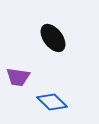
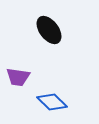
black ellipse: moved 4 px left, 8 px up
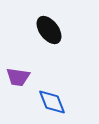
blue diamond: rotated 24 degrees clockwise
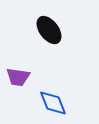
blue diamond: moved 1 px right, 1 px down
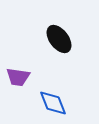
black ellipse: moved 10 px right, 9 px down
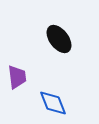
purple trapezoid: moved 1 px left; rotated 105 degrees counterclockwise
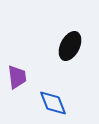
black ellipse: moved 11 px right, 7 px down; rotated 64 degrees clockwise
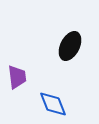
blue diamond: moved 1 px down
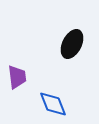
black ellipse: moved 2 px right, 2 px up
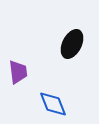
purple trapezoid: moved 1 px right, 5 px up
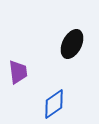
blue diamond: moved 1 px right; rotated 76 degrees clockwise
